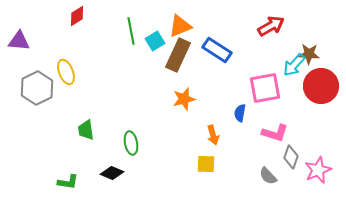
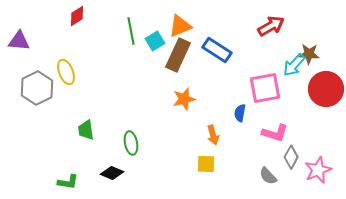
red circle: moved 5 px right, 3 px down
gray diamond: rotated 10 degrees clockwise
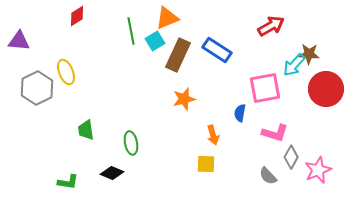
orange triangle: moved 13 px left, 8 px up
